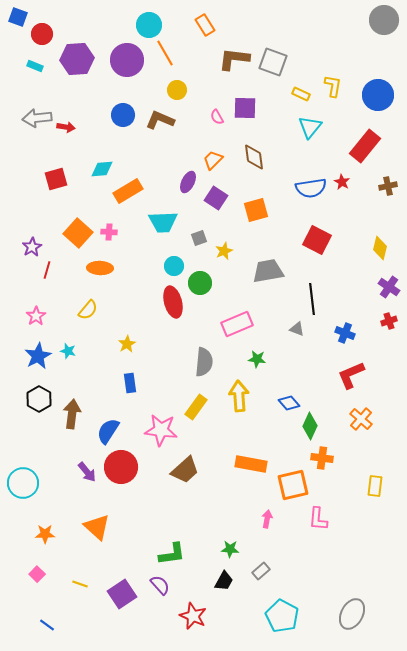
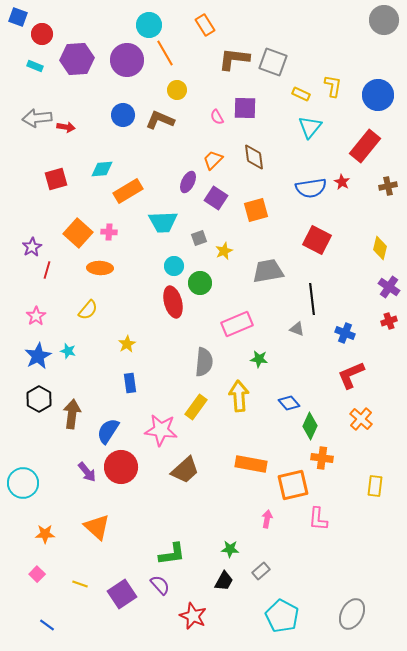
green star at (257, 359): moved 2 px right
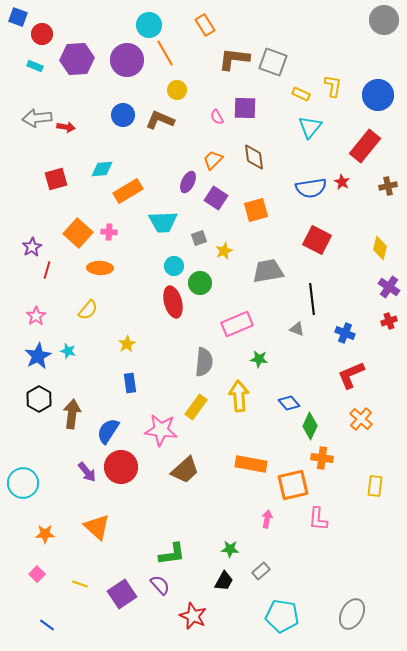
cyan pentagon at (282, 616): rotated 20 degrees counterclockwise
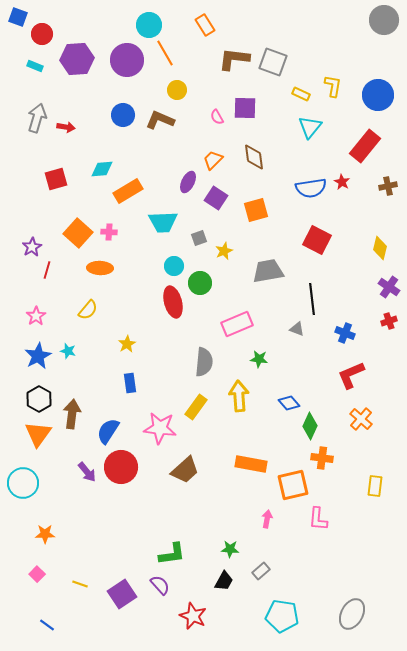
gray arrow at (37, 118): rotated 112 degrees clockwise
pink star at (161, 430): moved 1 px left, 2 px up
orange triangle at (97, 527): moved 59 px left, 93 px up; rotated 24 degrees clockwise
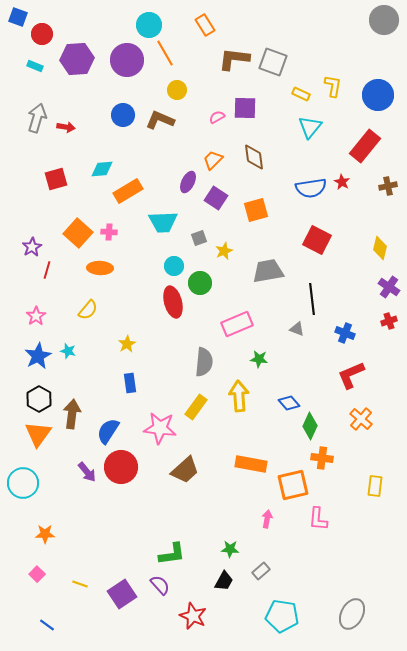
pink semicircle at (217, 117): rotated 91 degrees clockwise
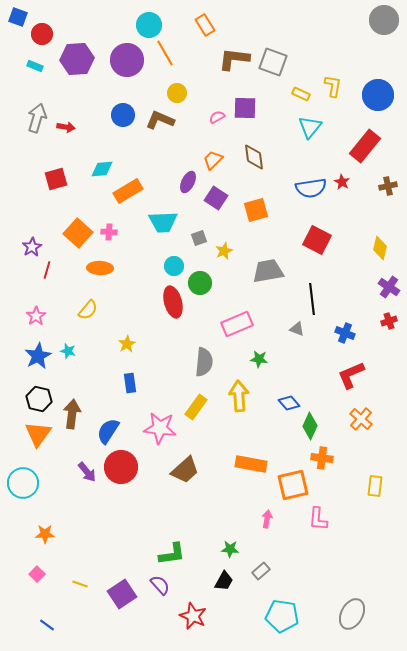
yellow circle at (177, 90): moved 3 px down
black hexagon at (39, 399): rotated 15 degrees counterclockwise
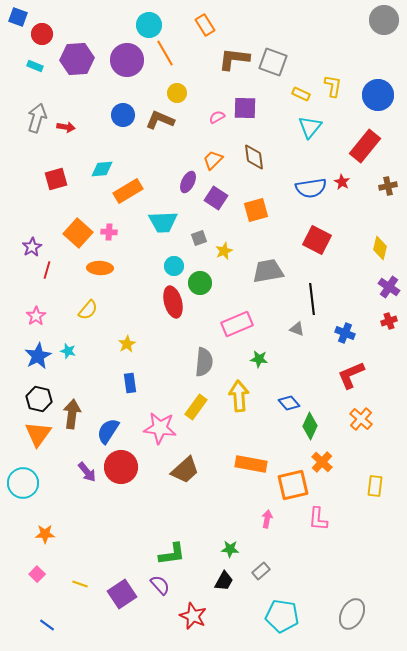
orange cross at (322, 458): moved 4 px down; rotated 35 degrees clockwise
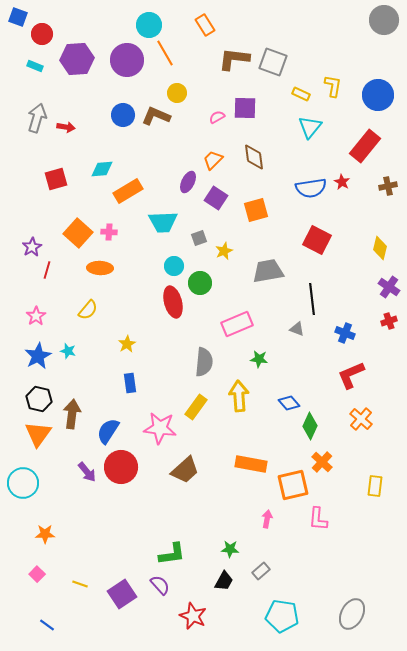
brown L-shape at (160, 120): moved 4 px left, 4 px up
